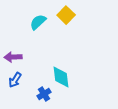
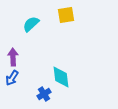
yellow square: rotated 36 degrees clockwise
cyan semicircle: moved 7 px left, 2 px down
purple arrow: rotated 90 degrees clockwise
blue arrow: moved 3 px left, 2 px up
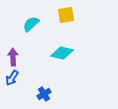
cyan diamond: moved 1 px right, 24 px up; rotated 70 degrees counterclockwise
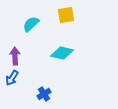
purple arrow: moved 2 px right, 1 px up
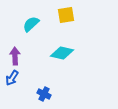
blue cross: rotated 32 degrees counterclockwise
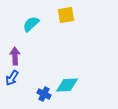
cyan diamond: moved 5 px right, 32 px down; rotated 15 degrees counterclockwise
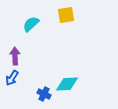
cyan diamond: moved 1 px up
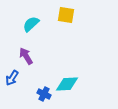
yellow square: rotated 18 degrees clockwise
purple arrow: moved 11 px right; rotated 30 degrees counterclockwise
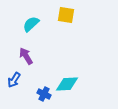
blue arrow: moved 2 px right, 2 px down
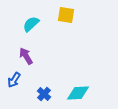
cyan diamond: moved 11 px right, 9 px down
blue cross: rotated 16 degrees clockwise
